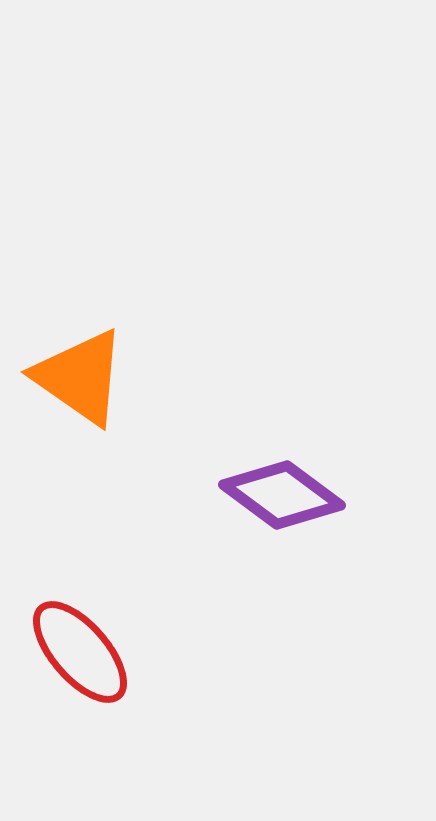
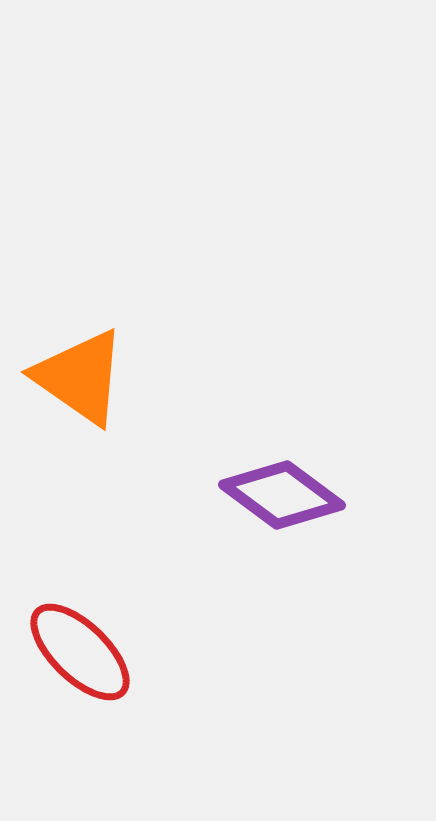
red ellipse: rotated 5 degrees counterclockwise
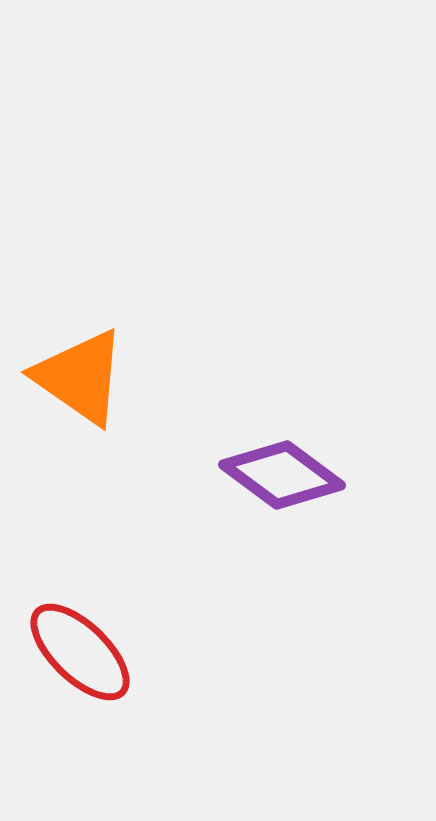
purple diamond: moved 20 px up
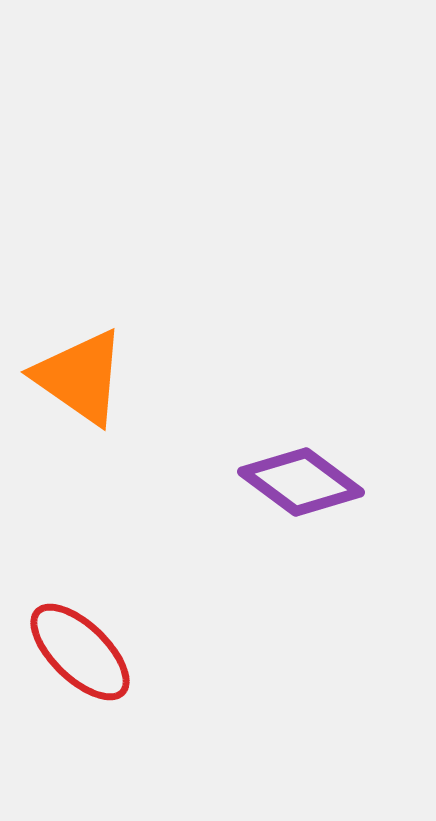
purple diamond: moved 19 px right, 7 px down
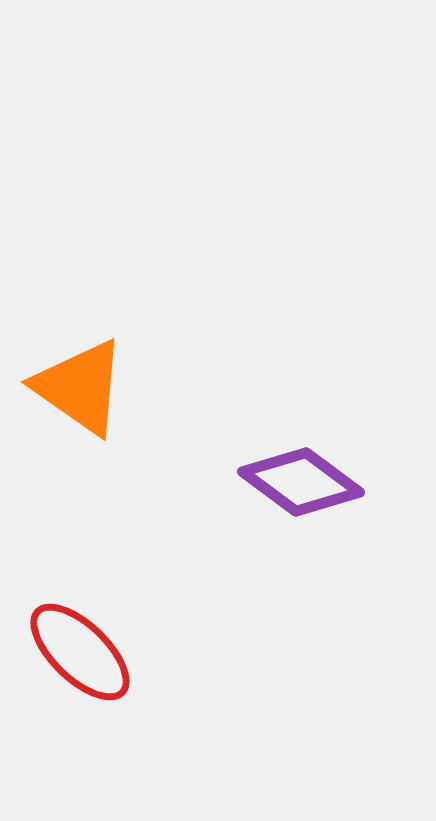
orange triangle: moved 10 px down
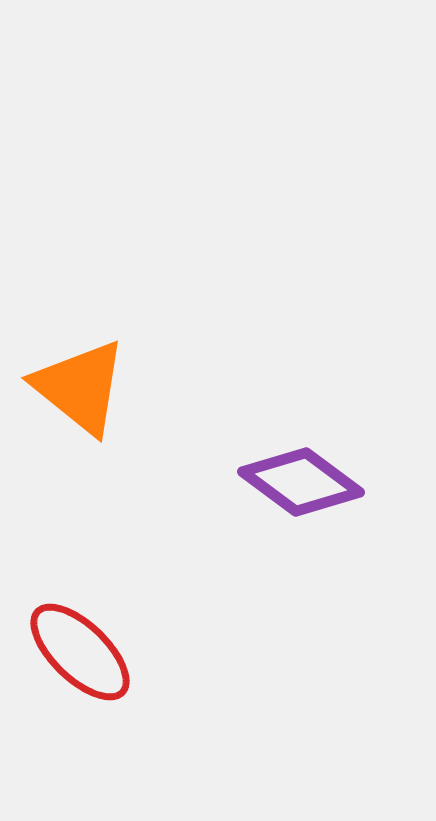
orange triangle: rotated 4 degrees clockwise
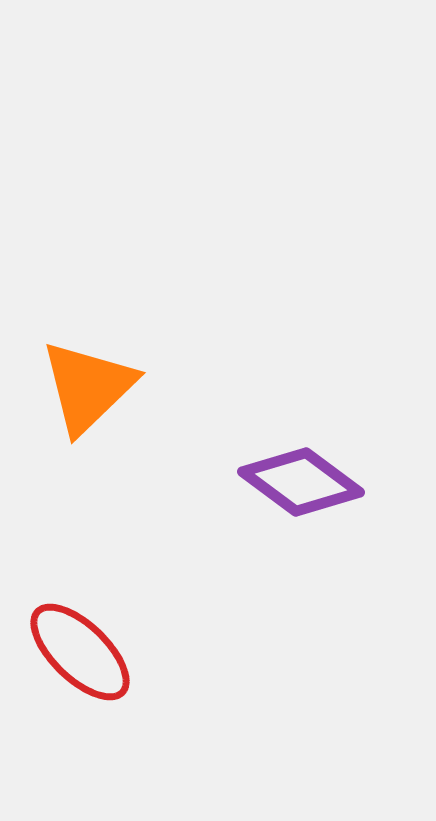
orange triangle: moved 8 px right; rotated 37 degrees clockwise
